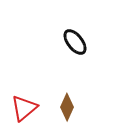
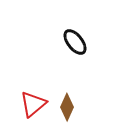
red triangle: moved 9 px right, 4 px up
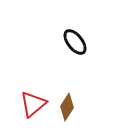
brown diamond: rotated 8 degrees clockwise
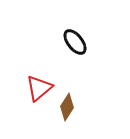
red triangle: moved 6 px right, 16 px up
